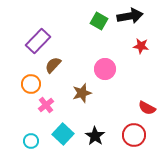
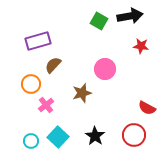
purple rectangle: rotated 30 degrees clockwise
cyan square: moved 5 px left, 3 px down
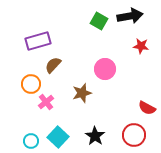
pink cross: moved 3 px up
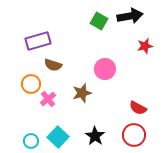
red star: moved 4 px right; rotated 21 degrees counterclockwise
brown semicircle: rotated 114 degrees counterclockwise
pink cross: moved 2 px right, 3 px up
red semicircle: moved 9 px left
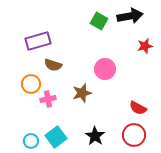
pink cross: rotated 28 degrees clockwise
cyan square: moved 2 px left; rotated 10 degrees clockwise
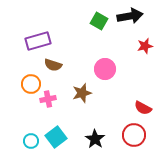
red semicircle: moved 5 px right
black star: moved 3 px down
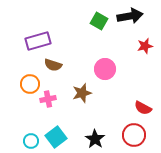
orange circle: moved 1 px left
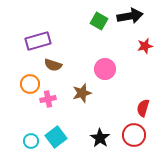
red semicircle: rotated 78 degrees clockwise
black star: moved 5 px right, 1 px up
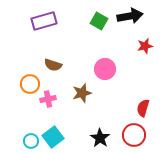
purple rectangle: moved 6 px right, 20 px up
cyan square: moved 3 px left
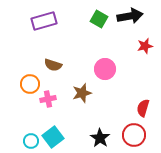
green square: moved 2 px up
